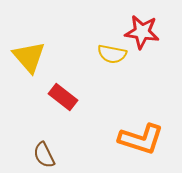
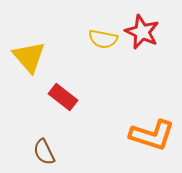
red star: rotated 16 degrees clockwise
yellow semicircle: moved 9 px left, 15 px up
orange L-shape: moved 11 px right, 4 px up
brown semicircle: moved 3 px up
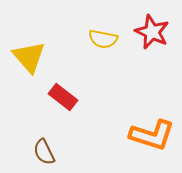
red star: moved 10 px right
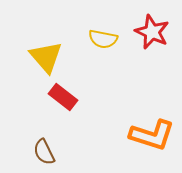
yellow triangle: moved 17 px right
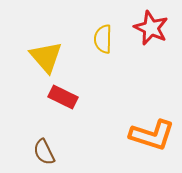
red star: moved 1 px left, 4 px up
yellow semicircle: rotated 80 degrees clockwise
red rectangle: rotated 12 degrees counterclockwise
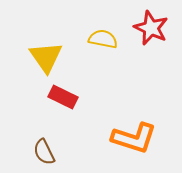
yellow semicircle: rotated 100 degrees clockwise
yellow triangle: rotated 6 degrees clockwise
orange L-shape: moved 18 px left, 3 px down
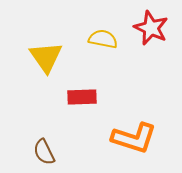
red rectangle: moved 19 px right; rotated 28 degrees counterclockwise
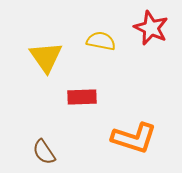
yellow semicircle: moved 2 px left, 2 px down
brown semicircle: rotated 8 degrees counterclockwise
